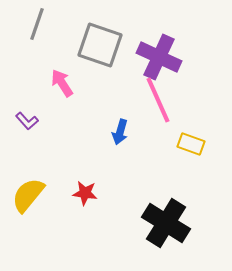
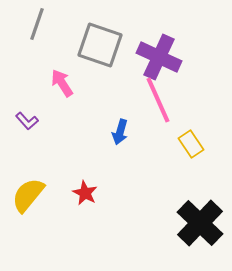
yellow rectangle: rotated 36 degrees clockwise
red star: rotated 20 degrees clockwise
black cross: moved 34 px right; rotated 12 degrees clockwise
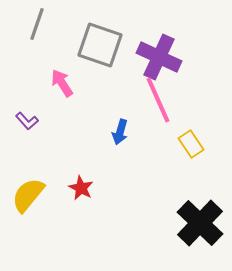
red star: moved 4 px left, 5 px up
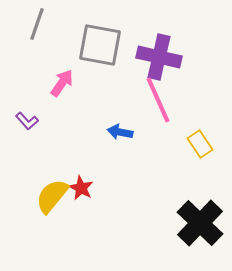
gray square: rotated 9 degrees counterclockwise
purple cross: rotated 12 degrees counterclockwise
pink arrow: rotated 68 degrees clockwise
blue arrow: rotated 85 degrees clockwise
yellow rectangle: moved 9 px right
yellow semicircle: moved 24 px right, 1 px down
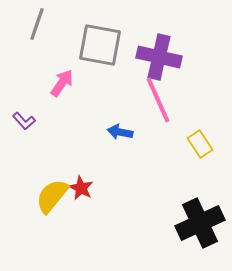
purple L-shape: moved 3 px left
black cross: rotated 21 degrees clockwise
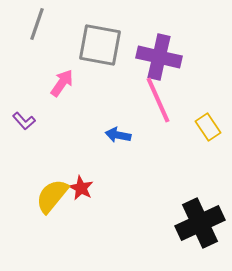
blue arrow: moved 2 px left, 3 px down
yellow rectangle: moved 8 px right, 17 px up
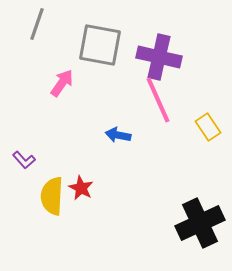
purple L-shape: moved 39 px down
yellow semicircle: rotated 36 degrees counterclockwise
